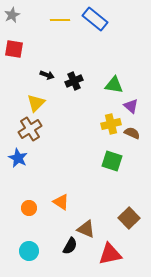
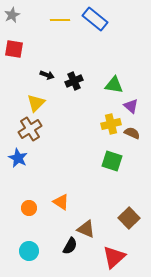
red triangle: moved 4 px right, 3 px down; rotated 30 degrees counterclockwise
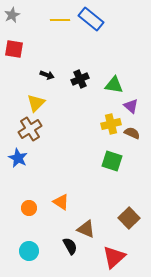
blue rectangle: moved 4 px left
black cross: moved 6 px right, 2 px up
black semicircle: rotated 60 degrees counterclockwise
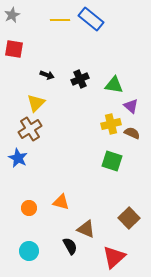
orange triangle: rotated 18 degrees counterclockwise
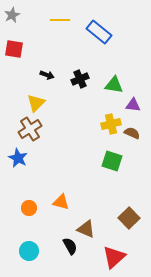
blue rectangle: moved 8 px right, 13 px down
purple triangle: moved 2 px right, 1 px up; rotated 35 degrees counterclockwise
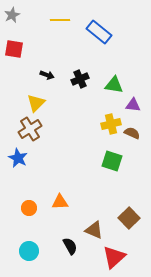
orange triangle: moved 1 px left; rotated 18 degrees counterclockwise
brown triangle: moved 8 px right, 1 px down
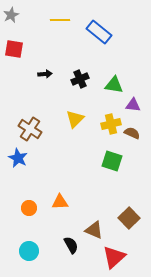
gray star: moved 1 px left
black arrow: moved 2 px left, 1 px up; rotated 24 degrees counterclockwise
yellow triangle: moved 39 px right, 16 px down
brown cross: rotated 25 degrees counterclockwise
black semicircle: moved 1 px right, 1 px up
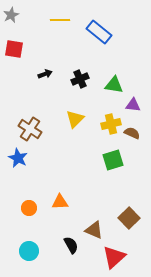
black arrow: rotated 16 degrees counterclockwise
green square: moved 1 px right, 1 px up; rotated 35 degrees counterclockwise
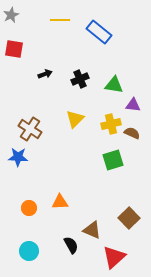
blue star: moved 1 px up; rotated 24 degrees counterclockwise
brown triangle: moved 2 px left
